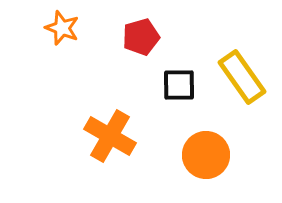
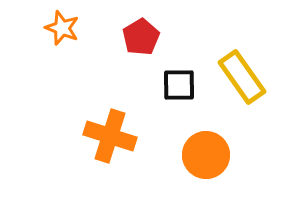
red pentagon: rotated 15 degrees counterclockwise
orange cross: rotated 12 degrees counterclockwise
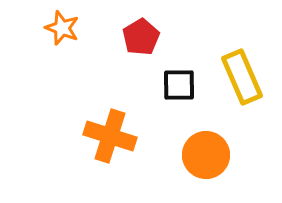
yellow rectangle: rotated 12 degrees clockwise
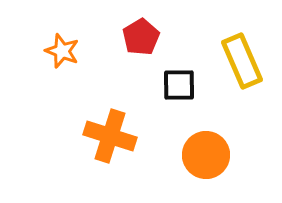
orange star: moved 23 px down
yellow rectangle: moved 16 px up
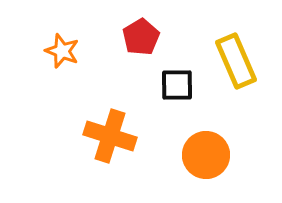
yellow rectangle: moved 6 px left
black square: moved 2 px left
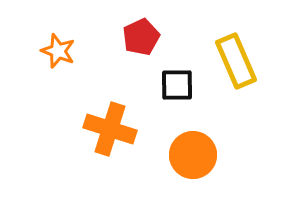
red pentagon: rotated 6 degrees clockwise
orange star: moved 4 px left
orange cross: moved 7 px up
orange circle: moved 13 px left
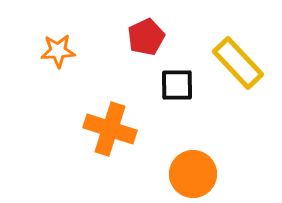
red pentagon: moved 5 px right
orange star: rotated 24 degrees counterclockwise
yellow rectangle: moved 2 px right, 2 px down; rotated 20 degrees counterclockwise
orange circle: moved 19 px down
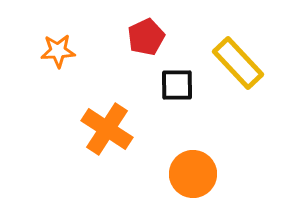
orange cross: moved 3 px left; rotated 15 degrees clockwise
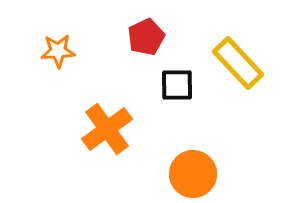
orange cross: rotated 21 degrees clockwise
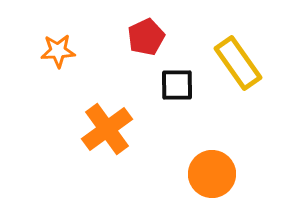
yellow rectangle: rotated 8 degrees clockwise
orange circle: moved 19 px right
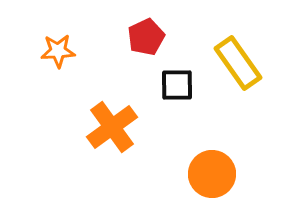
orange cross: moved 5 px right, 2 px up
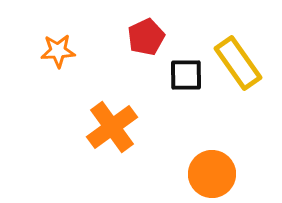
black square: moved 9 px right, 10 px up
